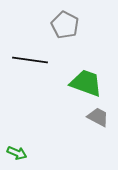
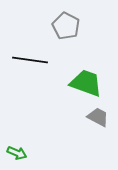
gray pentagon: moved 1 px right, 1 px down
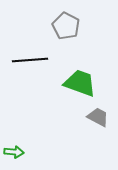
black line: rotated 12 degrees counterclockwise
green trapezoid: moved 6 px left
green arrow: moved 3 px left, 1 px up; rotated 18 degrees counterclockwise
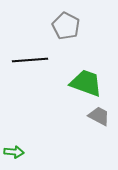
green trapezoid: moved 6 px right
gray trapezoid: moved 1 px right, 1 px up
